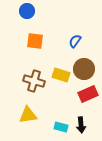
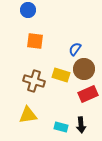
blue circle: moved 1 px right, 1 px up
blue semicircle: moved 8 px down
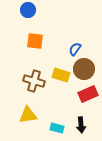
cyan rectangle: moved 4 px left, 1 px down
